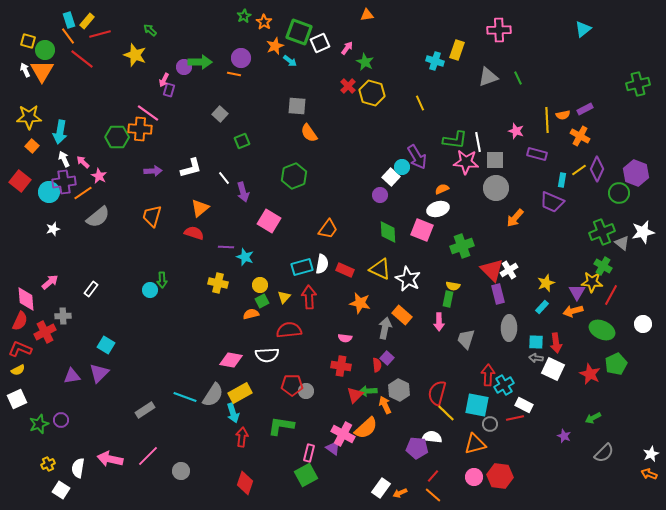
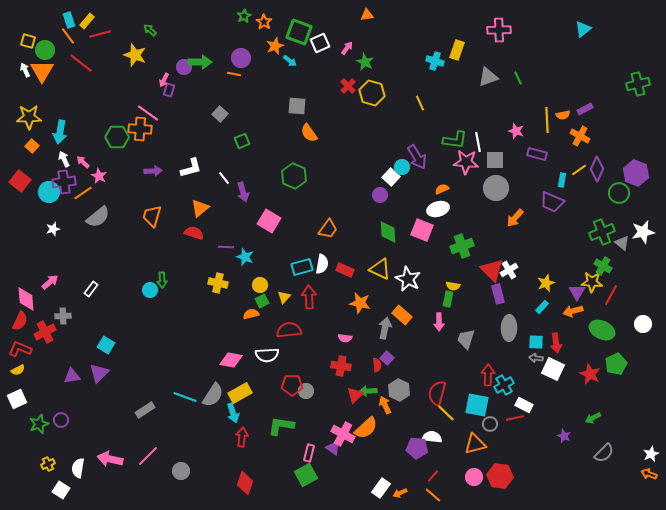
red line at (82, 59): moved 1 px left, 4 px down
green hexagon at (294, 176): rotated 15 degrees counterclockwise
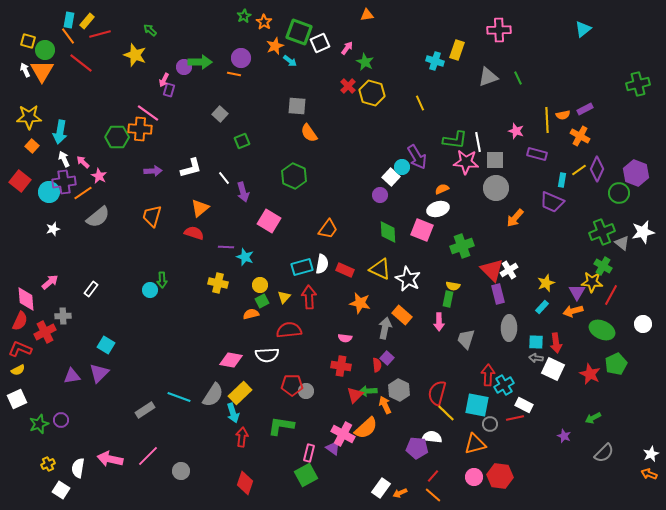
cyan rectangle at (69, 20): rotated 28 degrees clockwise
yellow rectangle at (240, 393): rotated 15 degrees counterclockwise
cyan line at (185, 397): moved 6 px left
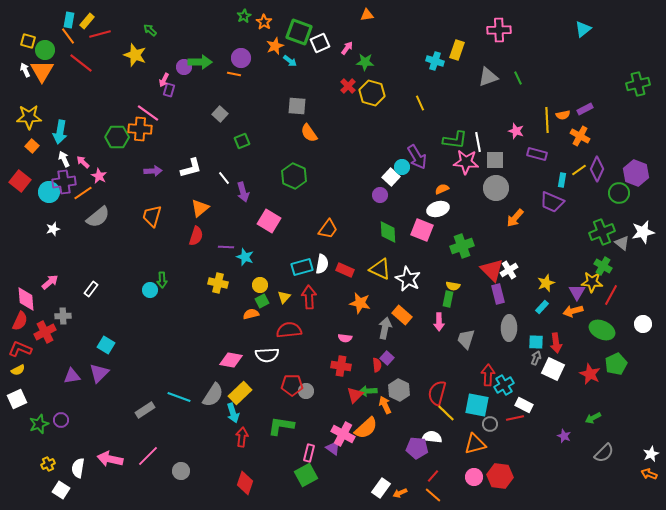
green star at (365, 62): rotated 24 degrees counterclockwise
red semicircle at (194, 233): moved 2 px right, 3 px down; rotated 90 degrees clockwise
gray arrow at (536, 358): rotated 104 degrees clockwise
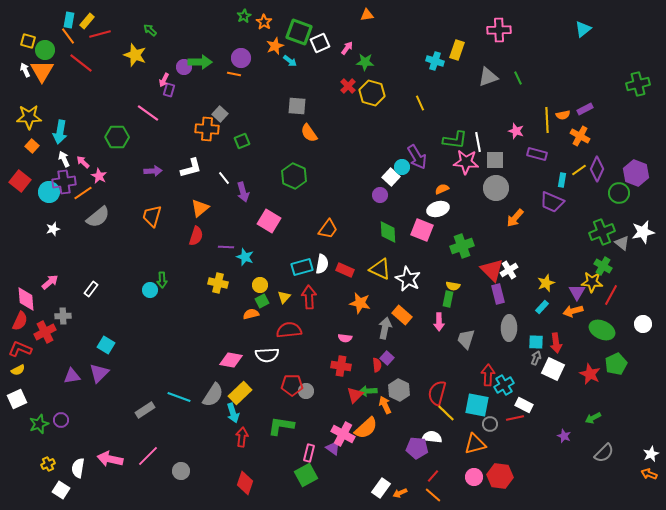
orange cross at (140, 129): moved 67 px right
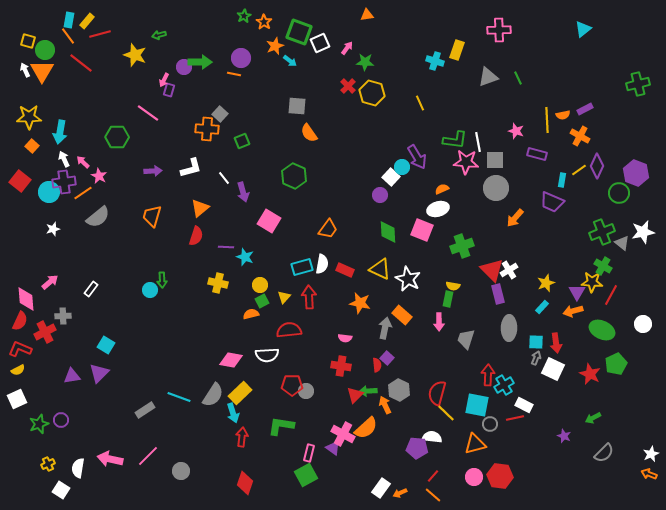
green arrow at (150, 30): moved 9 px right, 5 px down; rotated 56 degrees counterclockwise
purple diamond at (597, 169): moved 3 px up
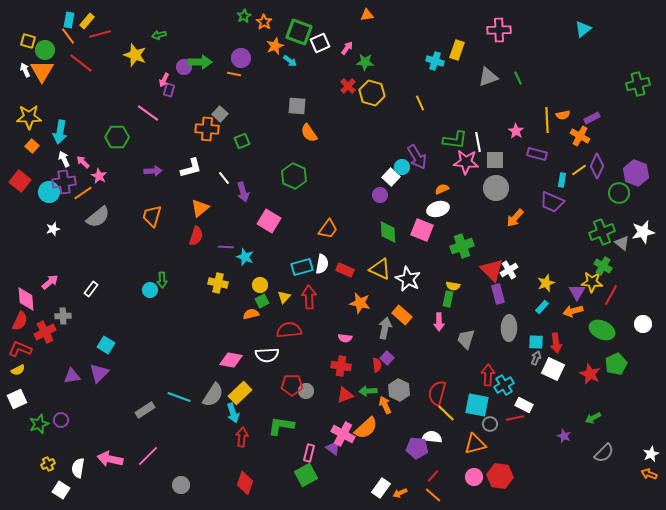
purple rectangle at (585, 109): moved 7 px right, 9 px down
pink star at (516, 131): rotated 14 degrees clockwise
red triangle at (355, 395): moved 10 px left; rotated 24 degrees clockwise
gray circle at (181, 471): moved 14 px down
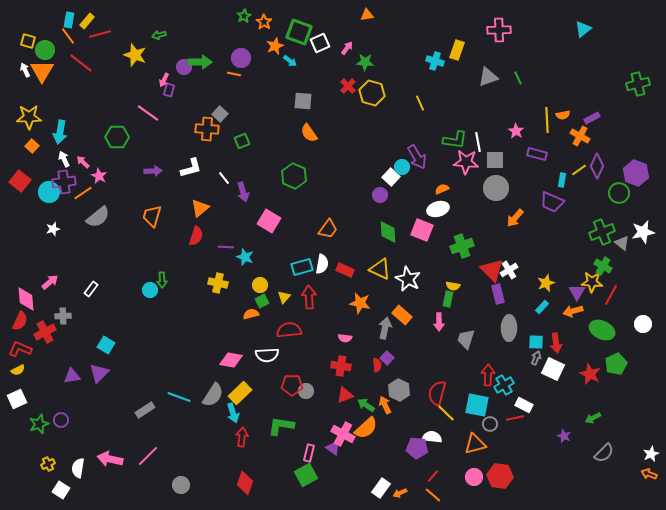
gray square at (297, 106): moved 6 px right, 5 px up
green arrow at (368, 391): moved 2 px left, 14 px down; rotated 36 degrees clockwise
